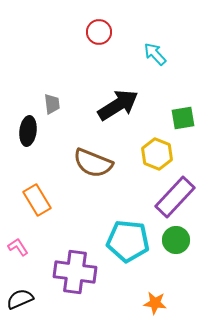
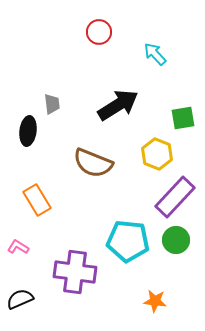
pink L-shape: rotated 25 degrees counterclockwise
orange star: moved 2 px up
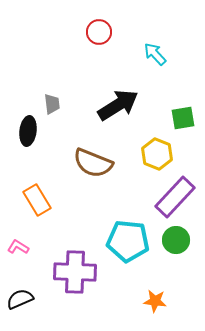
purple cross: rotated 6 degrees counterclockwise
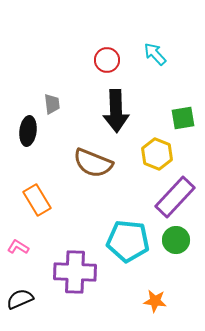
red circle: moved 8 px right, 28 px down
black arrow: moved 2 px left, 6 px down; rotated 120 degrees clockwise
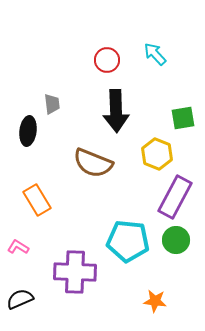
purple rectangle: rotated 15 degrees counterclockwise
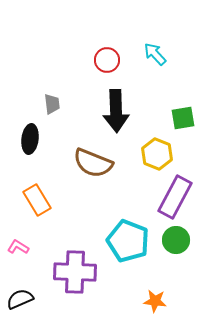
black ellipse: moved 2 px right, 8 px down
cyan pentagon: rotated 15 degrees clockwise
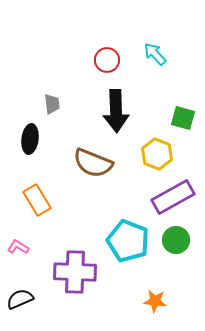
green square: rotated 25 degrees clockwise
purple rectangle: moved 2 px left; rotated 33 degrees clockwise
